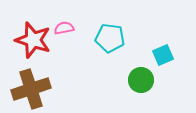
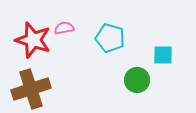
cyan pentagon: rotated 8 degrees clockwise
cyan square: rotated 25 degrees clockwise
green circle: moved 4 px left
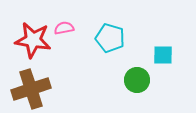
red star: rotated 9 degrees counterclockwise
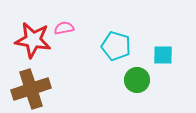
cyan pentagon: moved 6 px right, 8 px down
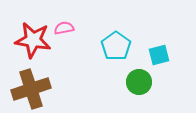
cyan pentagon: rotated 20 degrees clockwise
cyan square: moved 4 px left; rotated 15 degrees counterclockwise
green circle: moved 2 px right, 2 px down
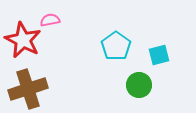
pink semicircle: moved 14 px left, 8 px up
red star: moved 10 px left; rotated 18 degrees clockwise
green circle: moved 3 px down
brown cross: moved 3 px left
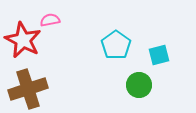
cyan pentagon: moved 1 px up
